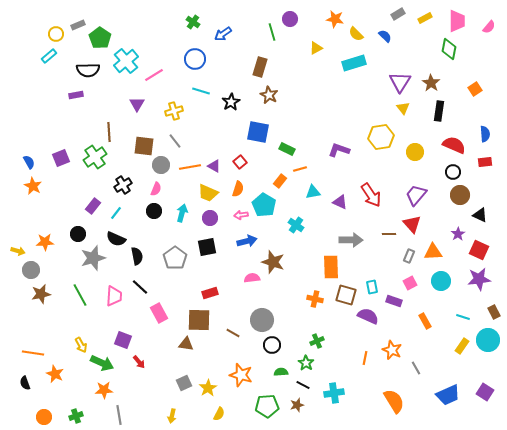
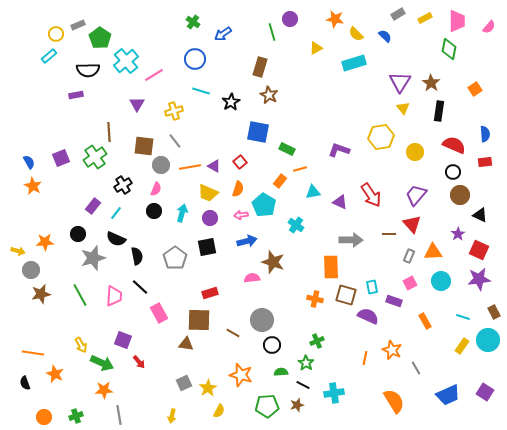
yellow semicircle at (219, 414): moved 3 px up
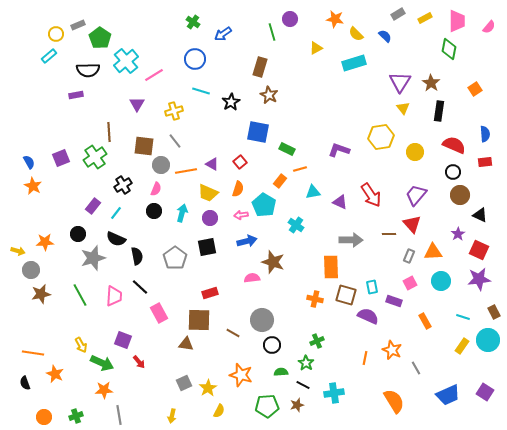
purple triangle at (214, 166): moved 2 px left, 2 px up
orange line at (190, 167): moved 4 px left, 4 px down
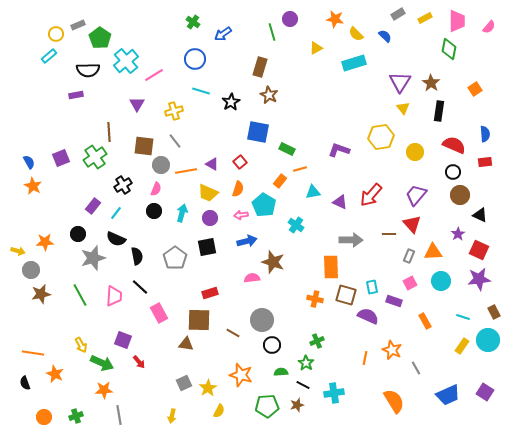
red arrow at (371, 195): rotated 75 degrees clockwise
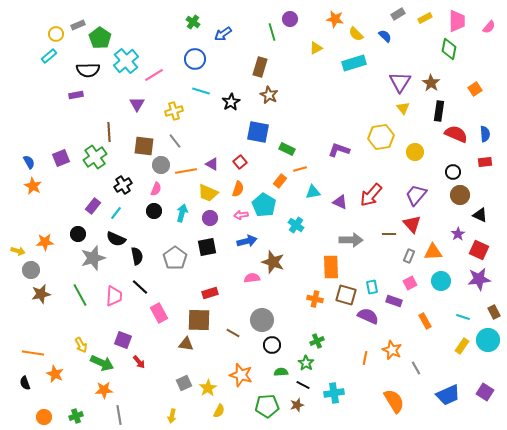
red semicircle at (454, 145): moved 2 px right, 11 px up
